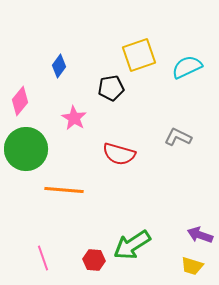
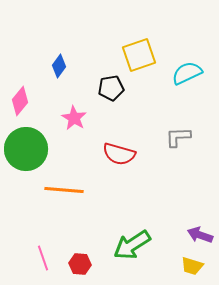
cyan semicircle: moved 6 px down
gray L-shape: rotated 28 degrees counterclockwise
red hexagon: moved 14 px left, 4 px down
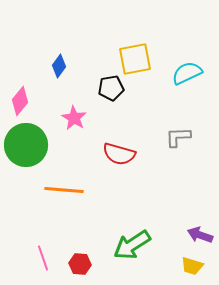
yellow square: moved 4 px left, 4 px down; rotated 8 degrees clockwise
green circle: moved 4 px up
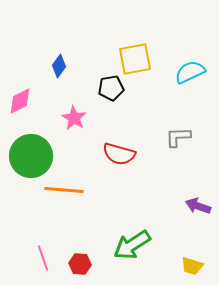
cyan semicircle: moved 3 px right, 1 px up
pink diamond: rotated 24 degrees clockwise
green circle: moved 5 px right, 11 px down
purple arrow: moved 2 px left, 29 px up
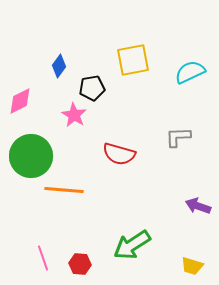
yellow square: moved 2 px left, 1 px down
black pentagon: moved 19 px left
pink star: moved 3 px up
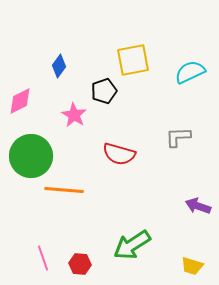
black pentagon: moved 12 px right, 3 px down; rotated 10 degrees counterclockwise
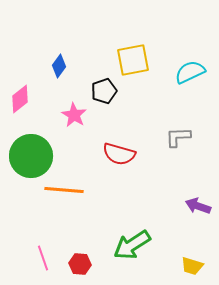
pink diamond: moved 2 px up; rotated 12 degrees counterclockwise
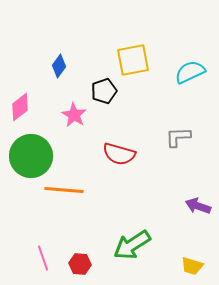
pink diamond: moved 8 px down
